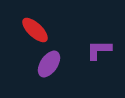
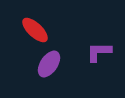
purple L-shape: moved 2 px down
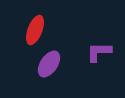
red ellipse: rotated 68 degrees clockwise
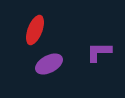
purple ellipse: rotated 28 degrees clockwise
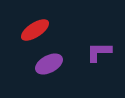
red ellipse: rotated 36 degrees clockwise
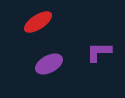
red ellipse: moved 3 px right, 8 px up
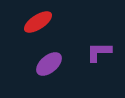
purple ellipse: rotated 12 degrees counterclockwise
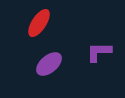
red ellipse: moved 1 px right, 1 px down; rotated 24 degrees counterclockwise
